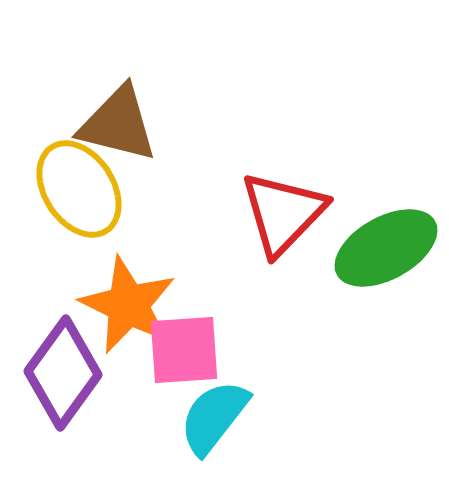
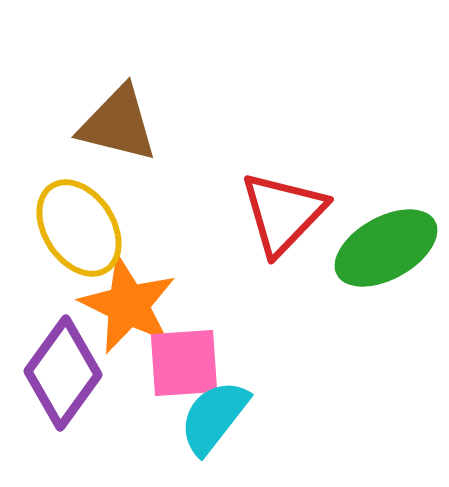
yellow ellipse: moved 39 px down
pink square: moved 13 px down
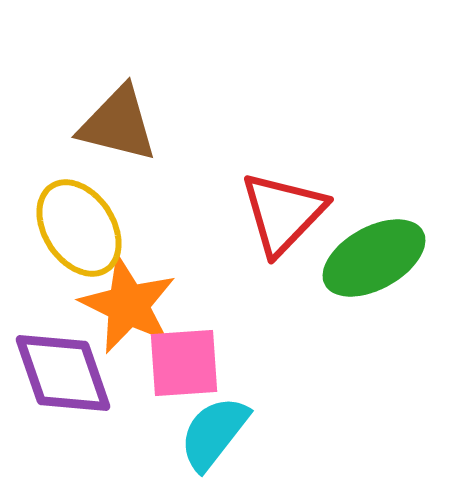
green ellipse: moved 12 px left, 10 px down
purple diamond: rotated 55 degrees counterclockwise
cyan semicircle: moved 16 px down
